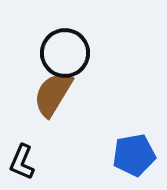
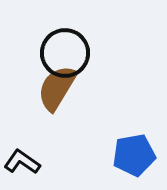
brown semicircle: moved 4 px right, 6 px up
black L-shape: rotated 102 degrees clockwise
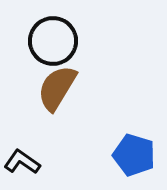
black circle: moved 12 px left, 12 px up
blue pentagon: rotated 27 degrees clockwise
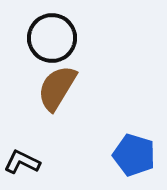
black circle: moved 1 px left, 3 px up
black L-shape: rotated 9 degrees counterclockwise
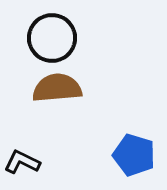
brown semicircle: rotated 54 degrees clockwise
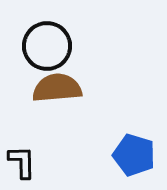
black circle: moved 5 px left, 8 px down
black L-shape: rotated 63 degrees clockwise
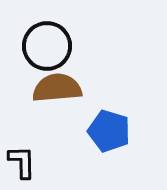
blue pentagon: moved 25 px left, 24 px up
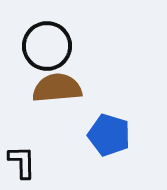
blue pentagon: moved 4 px down
